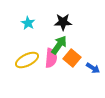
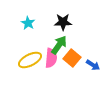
yellow ellipse: moved 3 px right
blue arrow: moved 3 px up
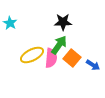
cyan star: moved 18 px left
yellow ellipse: moved 2 px right, 5 px up
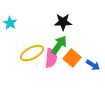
yellow ellipse: moved 2 px up
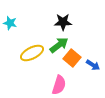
cyan star: rotated 16 degrees counterclockwise
green arrow: rotated 18 degrees clockwise
pink semicircle: moved 8 px right, 27 px down; rotated 12 degrees clockwise
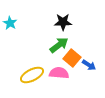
cyan star: rotated 16 degrees clockwise
yellow ellipse: moved 22 px down
blue arrow: moved 4 px left
pink semicircle: moved 12 px up; rotated 102 degrees counterclockwise
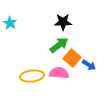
yellow ellipse: moved 1 px down; rotated 20 degrees clockwise
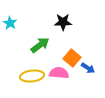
green arrow: moved 19 px left
blue arrow: moved 1 px left, 3 px down
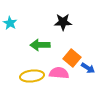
green arrow: rotated 144 degrees counterclockwise
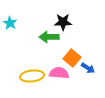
green arrow: moved 9 px right, 8 px up
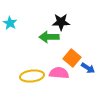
black star: moved 2 px left
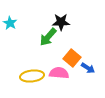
green arrow: moved 1 px left; rotated 48 degrees counterclockwise
